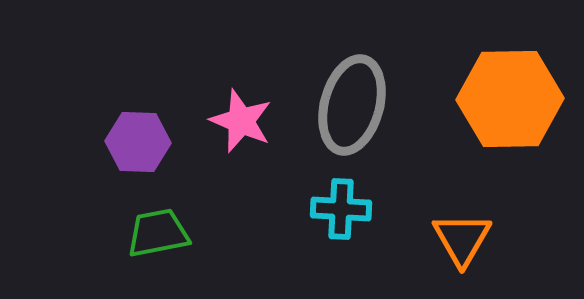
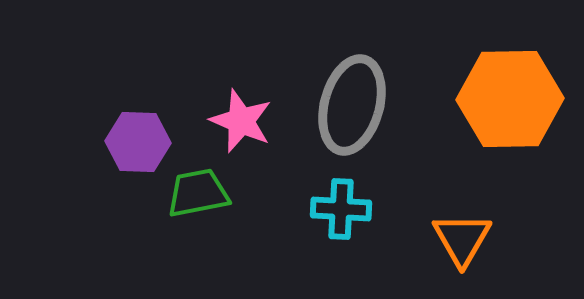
green trapezoid: moved 40 px right, 40 px up
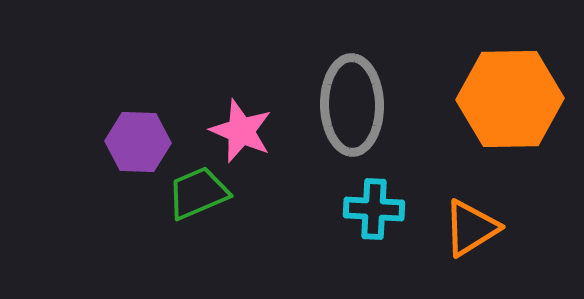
gray ellipse: rotated 16 degrees counterclockwise
pink star: moved 10 px down
green trapezoid: rotated 12 degrees counterclockwise
cyan cross: moved 33 px right
orange triangle: moved 9 px right, 11 px up; rotated 28 degrees clockwise
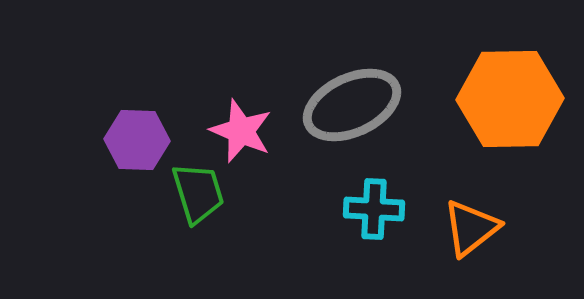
gray ellipse: rotated 66 degrees clockwise
purple hexagon: moved 1 px left, 2 px up
green trapezoid: rotated 96 degrees clockwise
orange triangle: rotated 6 degrees counterclockwise
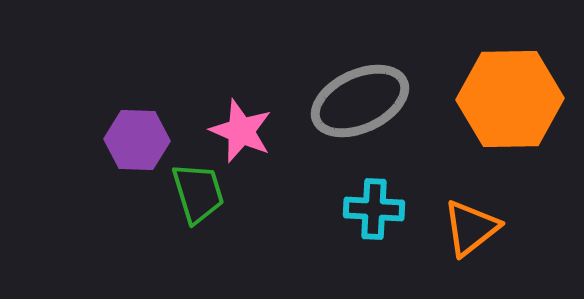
gray ellipse: moved 8 px right, 4 px up
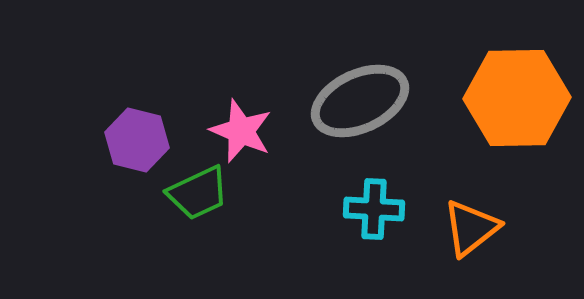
orange hexagon: moved 7 px right, 1 px up
purple hexagon: rotated 12 degrees clockwise
green trapezoid: rotated 82 degrees clockwise
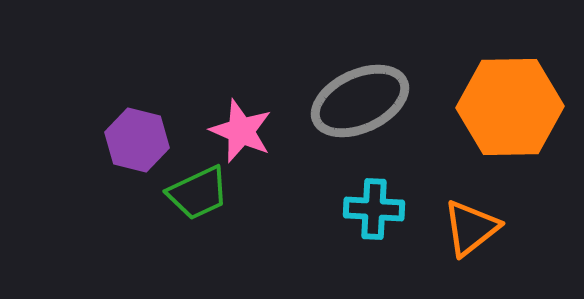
orange hexagon: moved 7 px left, 9 px down
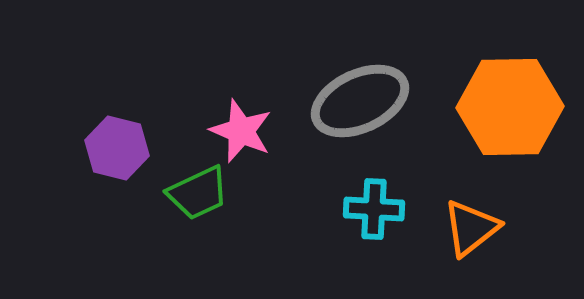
purple hexagon: moved 20 px left, 8 px down
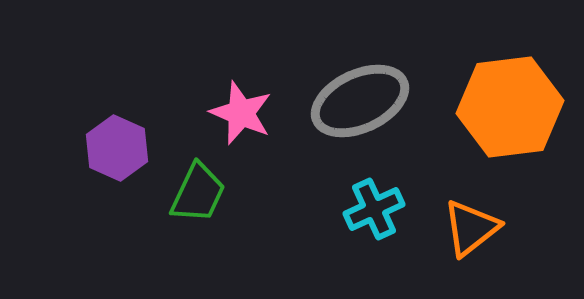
orange hexagon: rotated 6 degrees counterclockwise
pink star: moved 18 px up
purple hexagon: rotated 10 degrees clockwise
green trapezoid: rotated 40 degrees counterclockwise
cyan cross: rotated 28 degrees counterclockwise
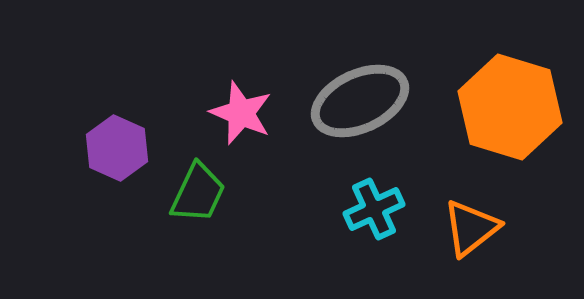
orange hexagon: rotated 24 degrees clockwise
